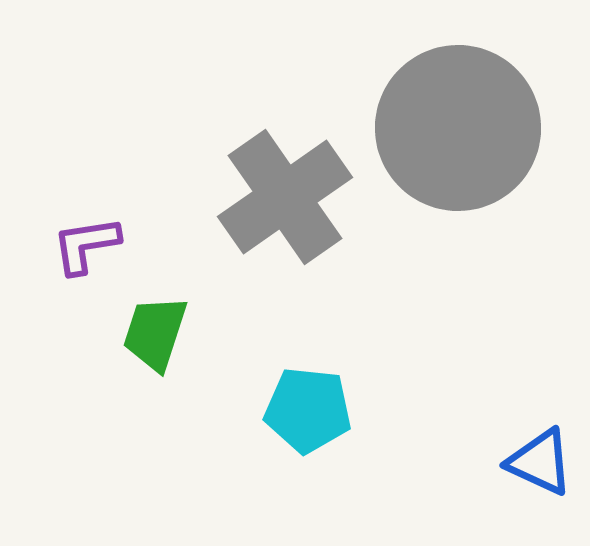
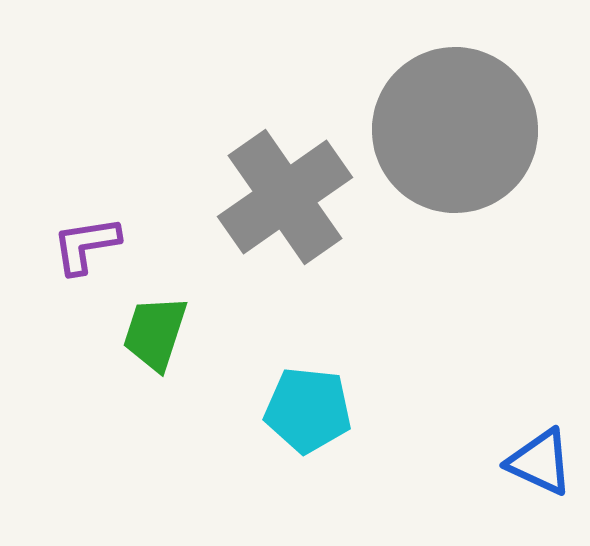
gray circle: moved 3 px left, 2 px down
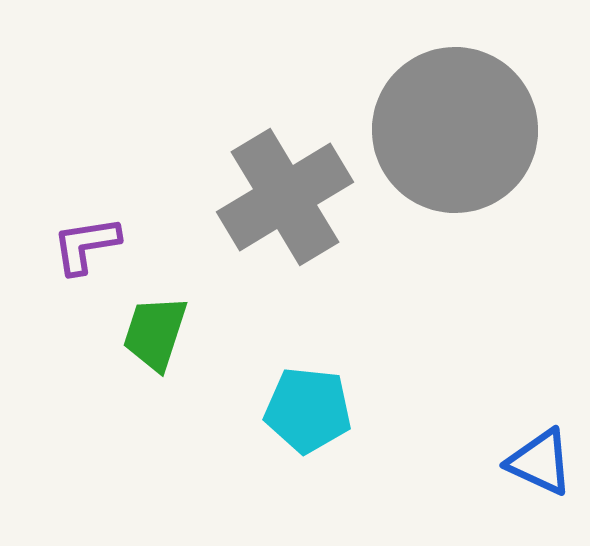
gray cross: rotated 4 degrees clockwise
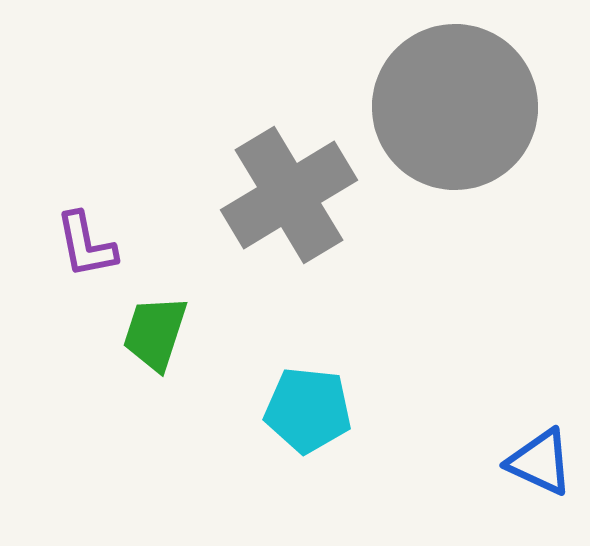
gray circle: moved 23 px up
gray cross: moved 4 px right, 2 px up
purple L-shape: rotated 92 degrees counterclockwise
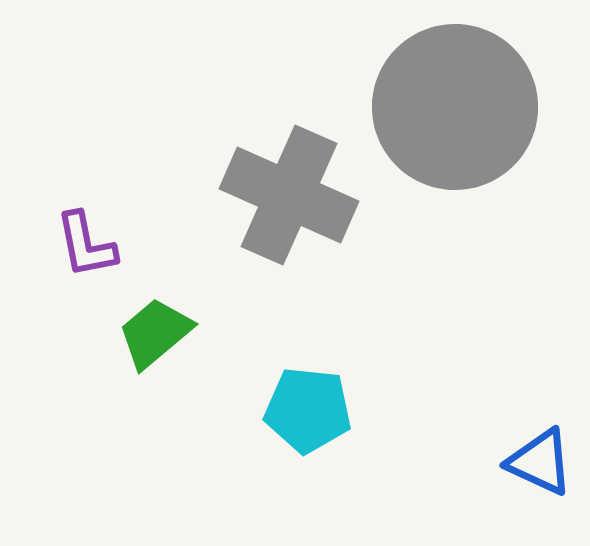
gray cross: rotated 35 degrees counterclockwise
green trapezoid: rotated 32 degrees clockwise
